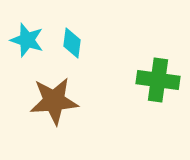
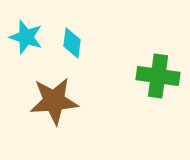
cyan star: moved 1 px left, 3 px up
green cross: moved 4 px up
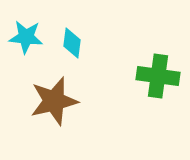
cyan star: rotated 12 degrees counterclockwise
brown star: rotated 9 degrees counterclockwise
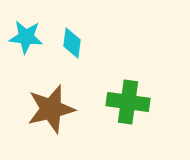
green cross: moved 30 px left, 26 px down
brown star: moved 3 px left, 8 px down
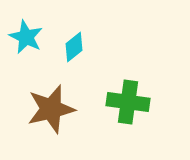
cyan star: rotated 20 degrees clockwise
cyan diamond: moved 2 px right, 4 px down; rotated 44 degrees clockwise
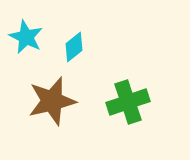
green cross: rotated 27 degrees counterclockwise
brown star: moved 1 px right, 8 px up
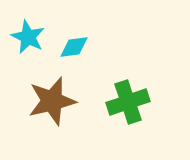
cyan star: moved 2 px right
cyan diamond: rotated 32 degrees clockwise
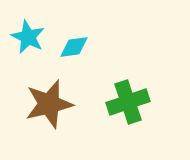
brown star: moved 3 px left, 3 px down
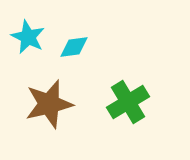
green cross: rotated 12 degrees counterclockwise
